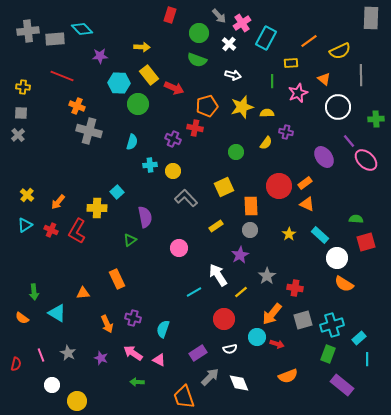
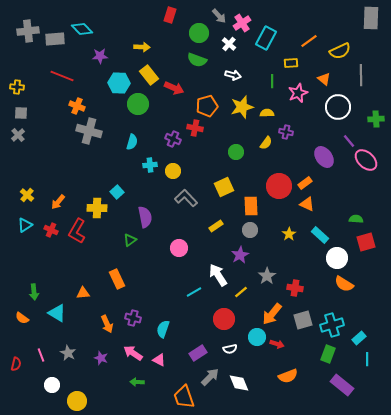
yellow cross at (23, 87): moved 6 px left
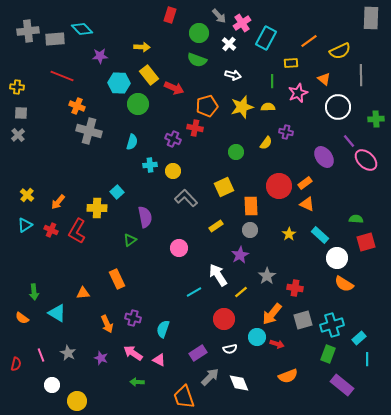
yellow semicircle at (267, 113): moved 1 px right, 6 px up
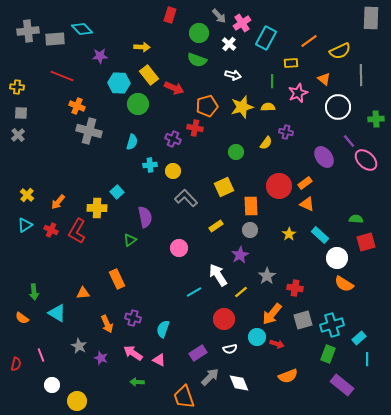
gray star at (68, 353): moved 11 px right, 7 px up
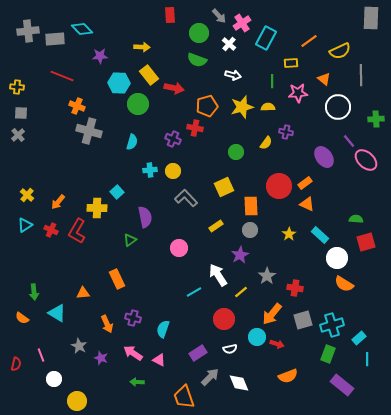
red rectangle at (170, 15): rotated 21 degrees counterclockwise
red arrow at (174, 88): rotated 12 degrees counterclockwise
pink star at (298, 93): rotated 18 degrees clockwise
cyan cross at (150, 165): moved 5 px down
white circle at (52, 385): moved 2 px right, 6 px up
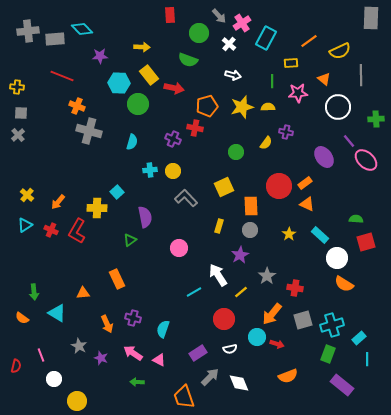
green semicircle at (197, 60): moved 9 px left
yellow rectangle at (216, 226): moved 3 px right; rotated 40 degrees counterclockwise
red semicircle at (16, 364): moved 2 px down
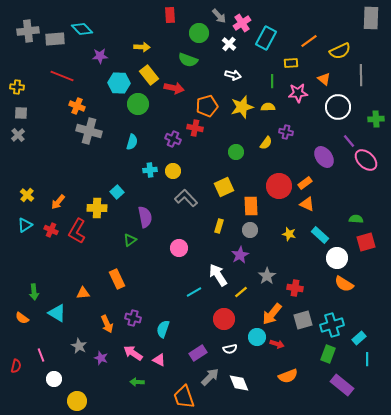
yellow star at (289, 234): rotated 24 degrees counterclockwise
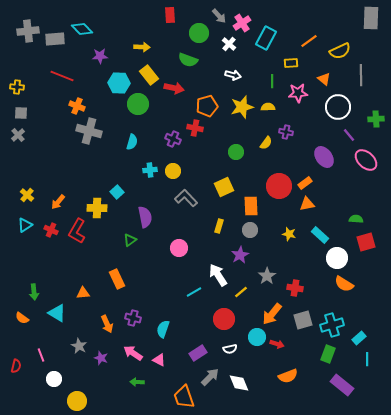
purple line at (349, 141): moved 6 px up
orange triangle at (307, 204): rotated 35 degrees counterclockwise
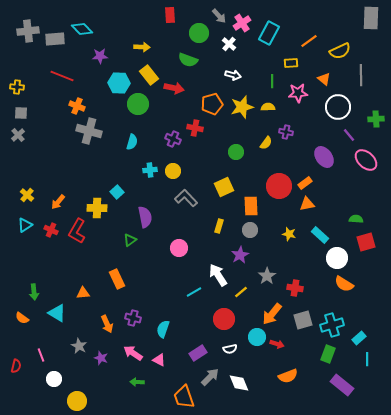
cyan rectangle at (266, 38): moved 3 px right, 5 px up
orange pentagon at (207, 106): moved 5 px right, 2 px up
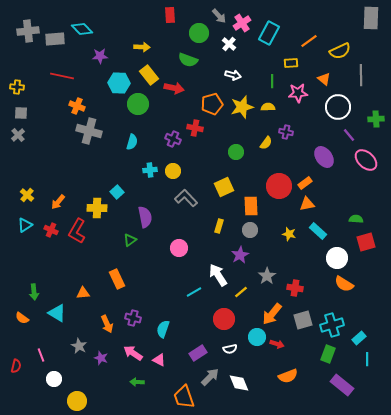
red line at (62, 76): rotated 10 degrees counterclockwise
cyan rectangle at (320, 235): moved 2 px left, 4 px up
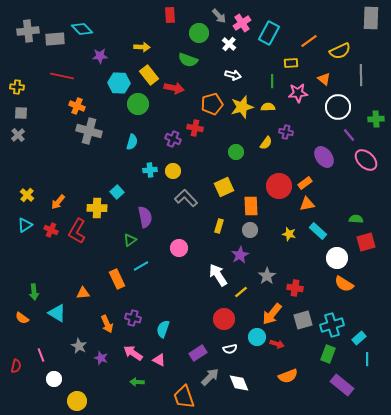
cyan line at (194, 292): moved 53 px left, 26 px up
